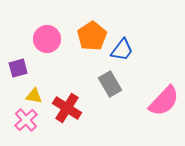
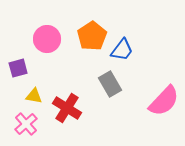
pink cross: moved 4 px down
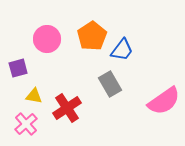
pink semicircle: rotated 12 degrees clockwise
red cross: rotated 24 degrees clockwise
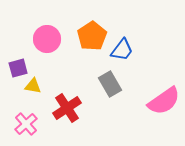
yellow triangle: moved 1 px left, 10 px up
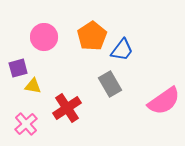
pink circle: moved 3 px left, 2 px up
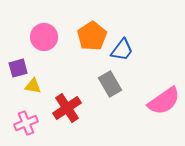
pink cross: moved 1 px up; rotated 20 degrees clockwise
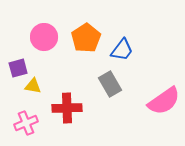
orange pentagon: moved 6 px left, 2 px down
red cross: rotated 32 degrees clockwise
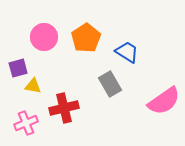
blue trapezoid: moved 5 px right, 2 px down; rotated 95 degrees counterclockwise
red cross: moved 3 px left; rotated 12 degrees counterclockwise
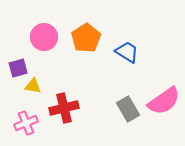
gray rectangle: moved 18 px right, 25 px down
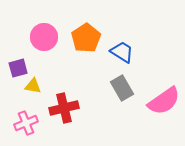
blue trapezoid: moved 5 px left
gray rectangle: moved 6 px left, 21 px up
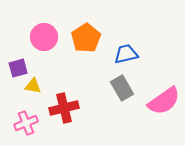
blue trapezoid: moved 4 px right, 2 px down; rotated 45 degrees counterclockwise
